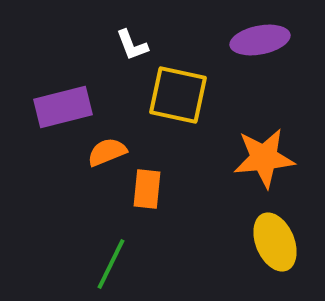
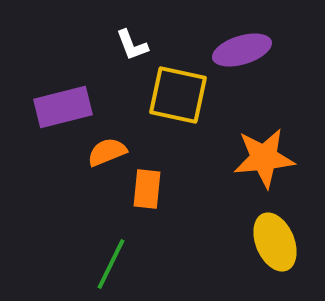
purple ellipse: moved 18 px left, 10 px down; rotated 6 degrees counterclockwise
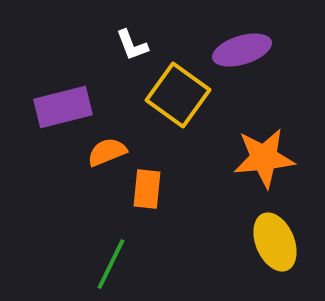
yellow square: rotated 24 degrees clockwise
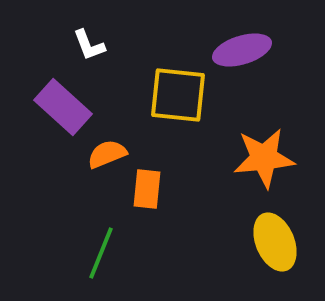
white L-shape: moved 43 px left
yellow square: rotated 30 degrees counterclockwise
purple rectangle: rotated 56 degrees clockwise
orange semicircle: moved 2 px down
green line: moved 10 px left, 11 px up; rotated 4 degrees counterclockwise
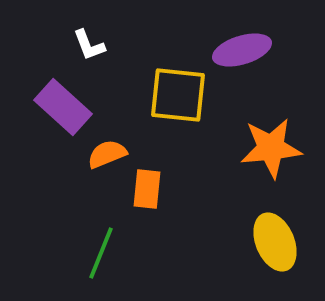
orange star: moved 7 px right, 10 px up
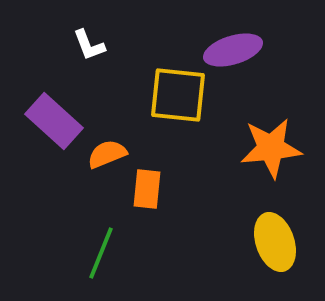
purple ellipse: moved 9 px left
purple rectangle: moved 9 px left, 14 px down
yellow ellipse: rotated 4 degrees clockwise
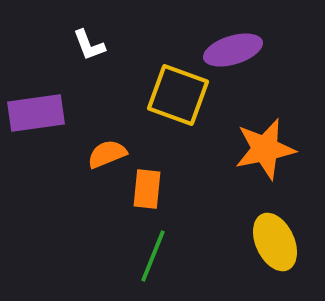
yellow square: rotated 14 degrees clockwise
purple rectangle: moved 18 px left, 8 px up; rotated 50 degrees counterclockwise
orange star: moved 6 px left, 1 px down; rotated 6 degrees counterclockwise
yellow ellipse: rotated 6 degrees counterclockwise
green line: moved 52 px right, 3 px down
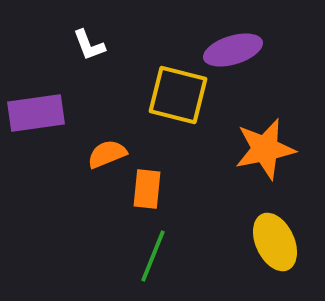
yellow square: rotated 6 degrees counterclockwise
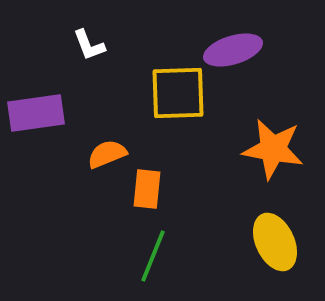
yellow square: moved 2 px up; rotated 16 degrees counterclockwise
orange star: moved 8 px right; rotated 22 degrees clockwise
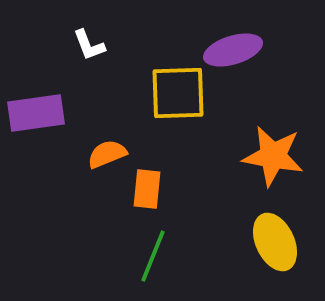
orange star: moved 7 px down
